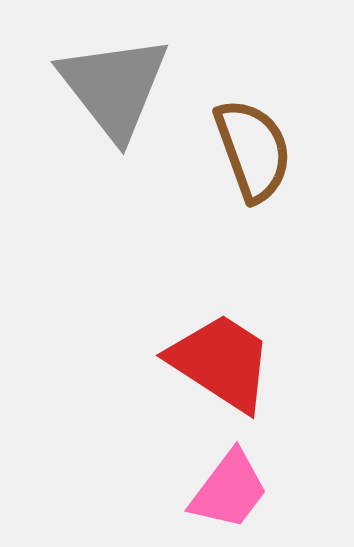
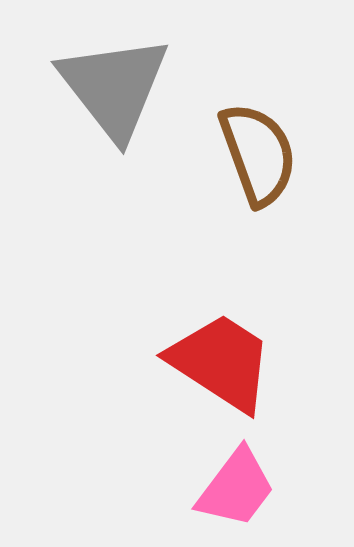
brown semicircle: moved 5 px right, 4 px down
pink trapezoid: moved 7 px right, 2 px up
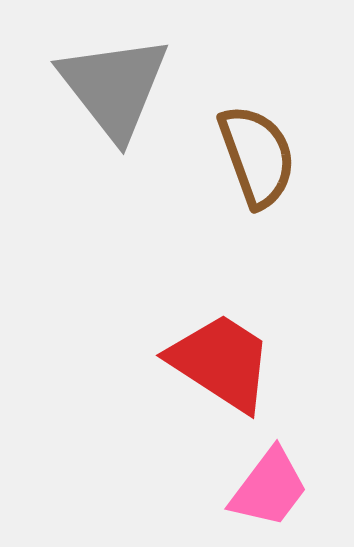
brown semicircle: moved 1 px left, 2 px down
pink trapezoid: moved 33 px right
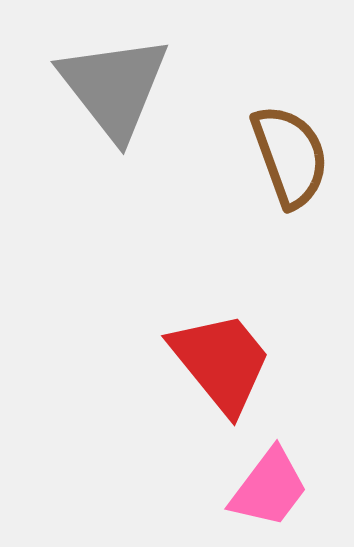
brown semicircle: moved 33 px right
red trapezoid: rotated 18 degrees clockwise
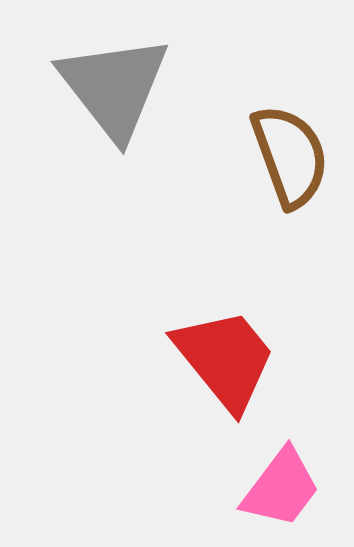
red trapezoid: moved 4 px right, 3 px up
pink trapezoid: moved 12 px right
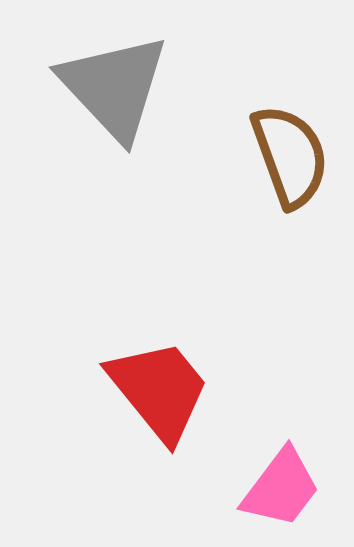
gray triangle: rotated 5 degrees counterclockwise
red trapezoid: moved 66 px left, 31 px down
